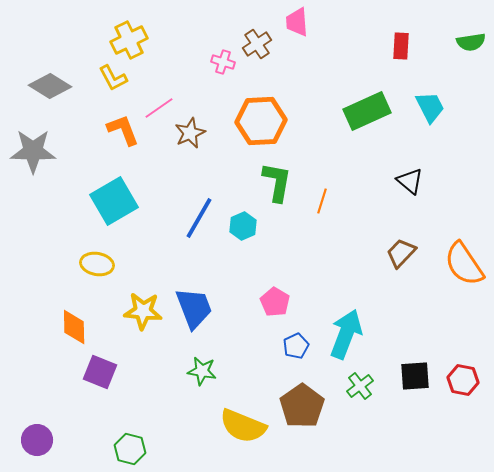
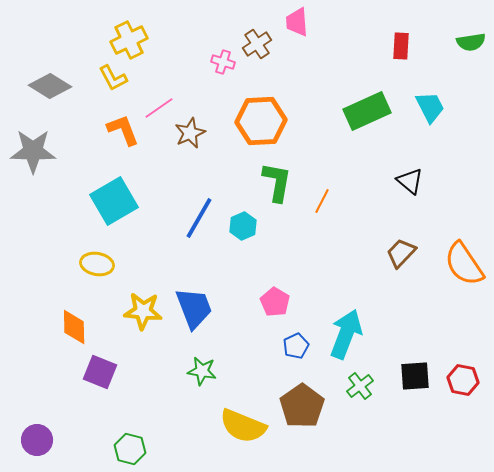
orange line: rotated 10 degrees clockwise
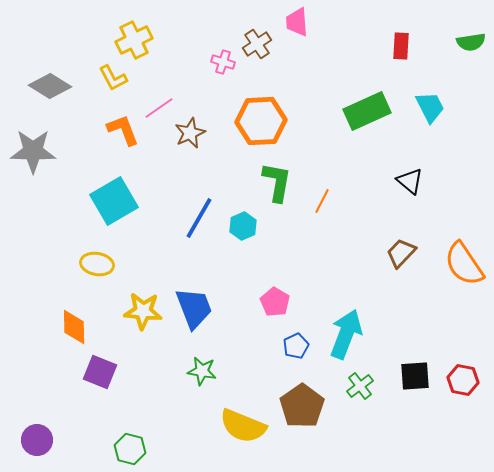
yellow cross: moved 5 px right
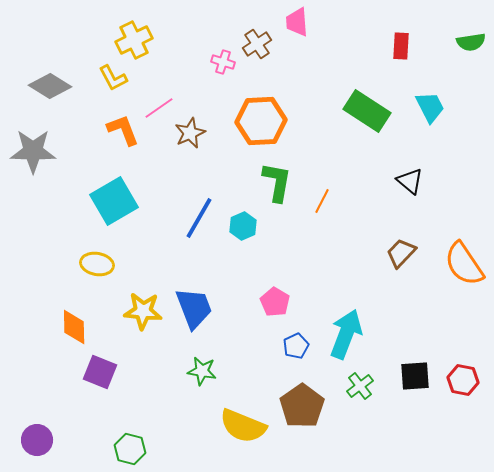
green rectangle: rotated 57 degrees clockwise
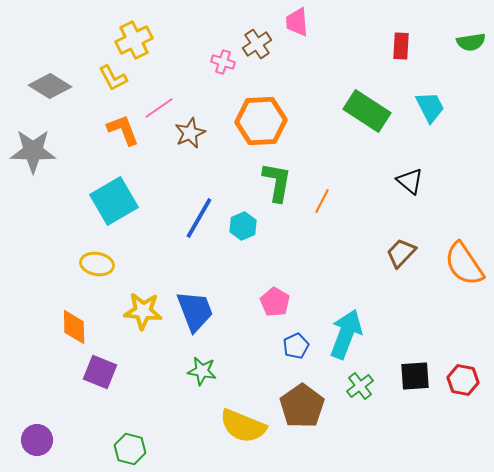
blue trapezoid: moved 1 px right, 3 px down
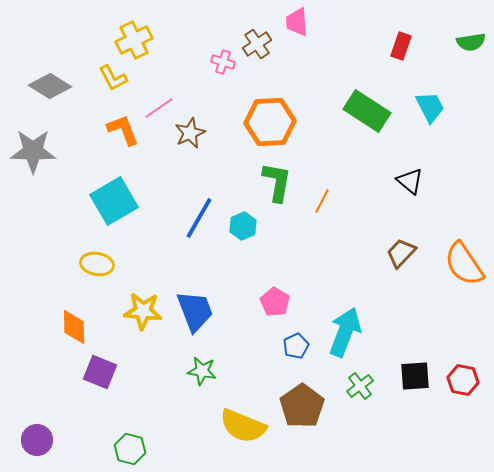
red rectangle: rotated 16 degrees clockwise
orange hexagon: moved 9 px right, 1 px down
cyan arrow: moved 1 px left, 2 px up
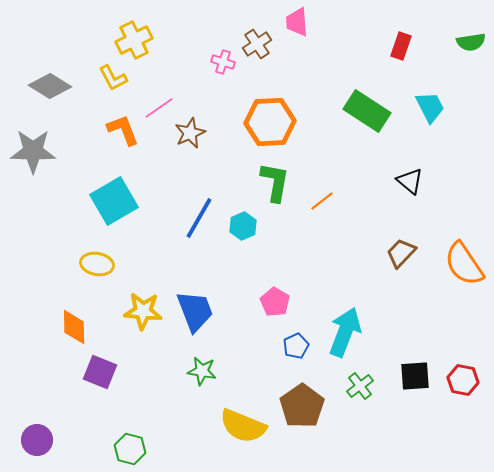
green L-shape: moved 2 px left
orange line: rotated 25 degrees clockwise
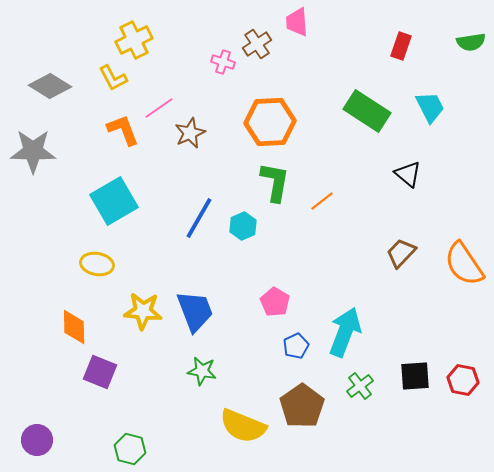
black triangle: moved 2 px left, 7 px up
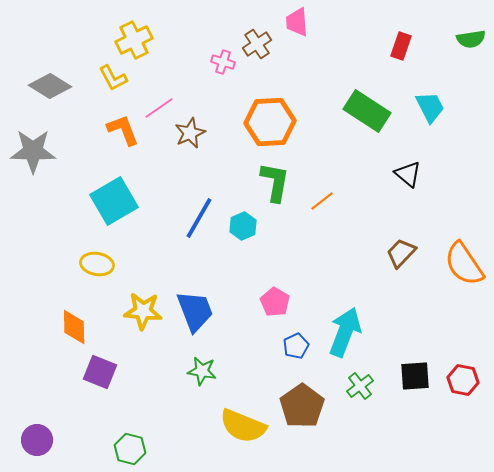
green semicircle: moved 3 px up
